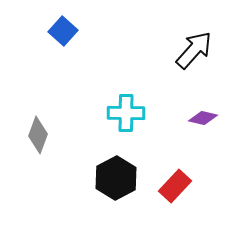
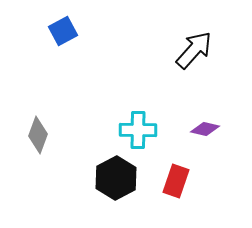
blue square: rotated 20 degrees clockwise
cyan cross: moved 12 px right, 17 px down
purple diamond: moved 2 px right, 11 px down
red rectangle: moved 1 px right, 5 px up; rotated 24 degrees counterclockwise
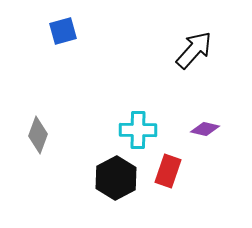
blue square: rotated 12 degrees clockwise
red rectangle: moved 8 px left, 10 px up
